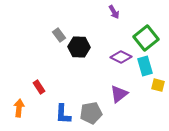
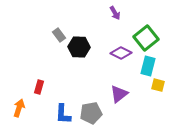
purple arrow: moved 1 px right, 1 px down
purple diamond: moved 4 px up
cyan rectangle: moved 3 px right; rotated 30 degrees clockwise
red rectangle: rotated 48 degrees clockwise
orange arrow: rotated 12 degrees clockwise
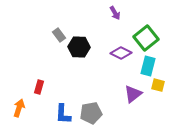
purple triangle: moved 14 px right
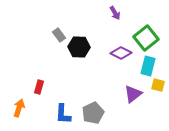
gray pentagon: moved 2 px right; rotated 15 degrees counterclockwise
